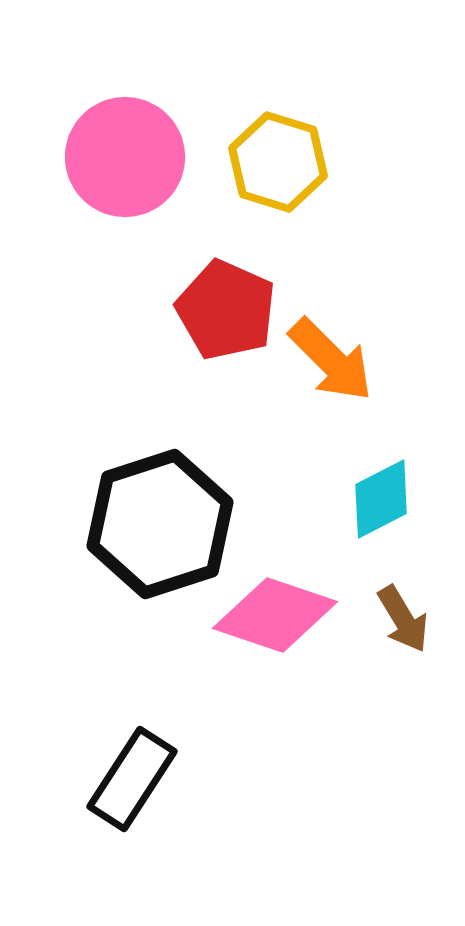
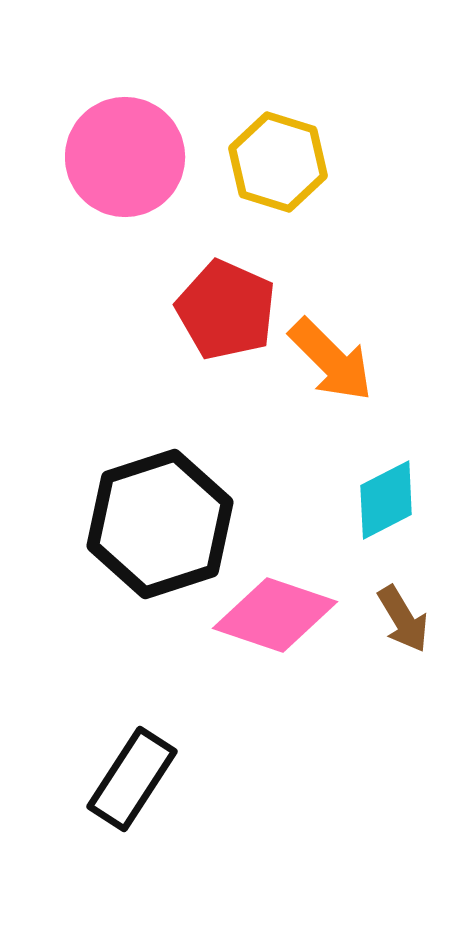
cyan diamond: moved 5 px right, 1 px down
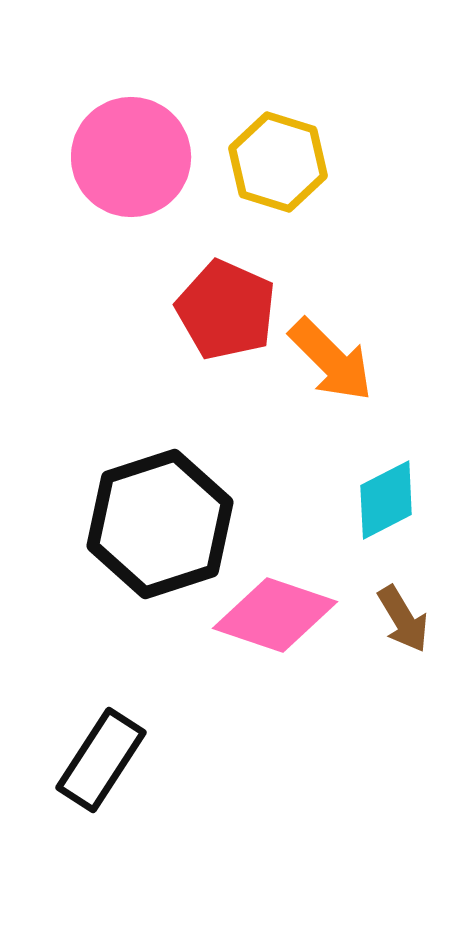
pink circle: moved 6 px right
black rectangle: moved 31 px left, 19 px up
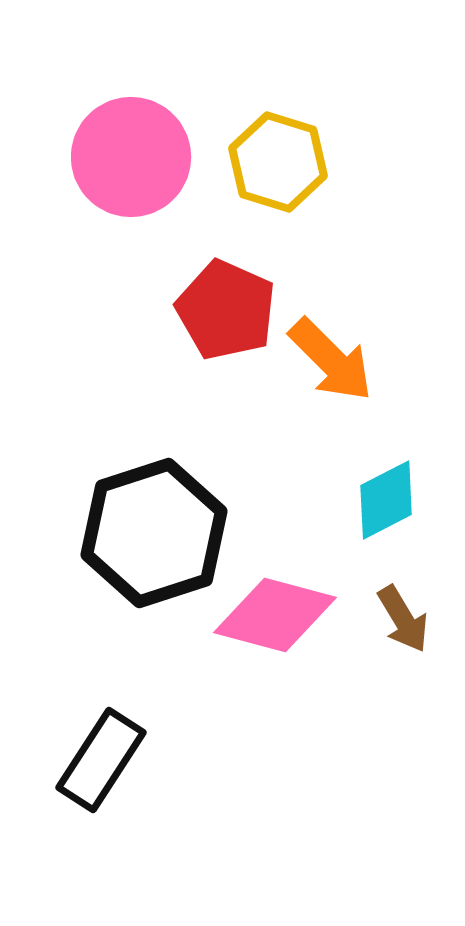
black hexagon: moved 6 px left, 9 px down
pink diamond: rotated 4 degrees counterclockwise
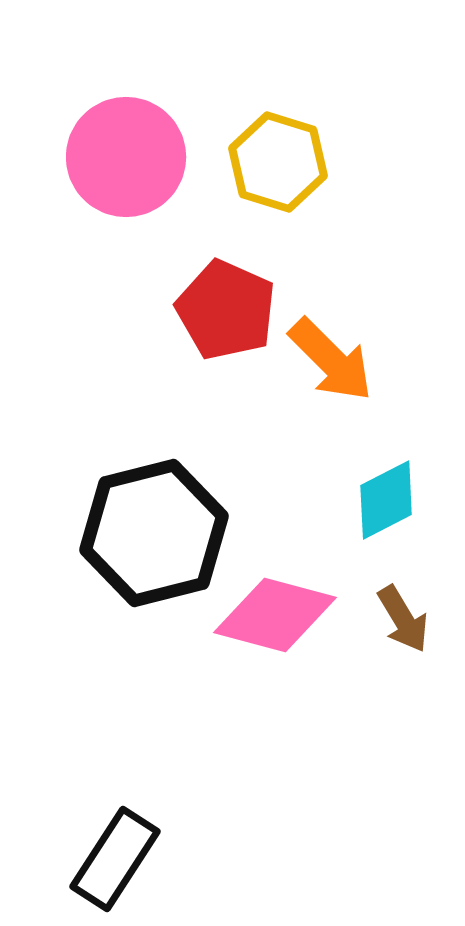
pink circle: moved 5 px left
black hexagon: rotated 4 degrees clockwise
black rectangle: moved 14 px right, 99 px down
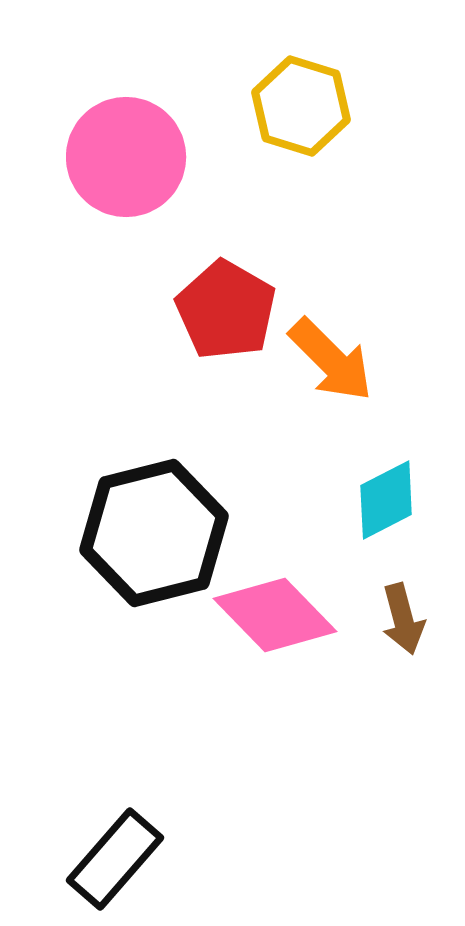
yellow hexagon: moved 23 px right, 56 px up
red pentagon: rotated 6 degrees clockwise
pink diamond: rotated 31 degrees clockwise
brown arrow: rotated 16 degrees clockwise
black rectangle: rotated 8 degrees clockwise
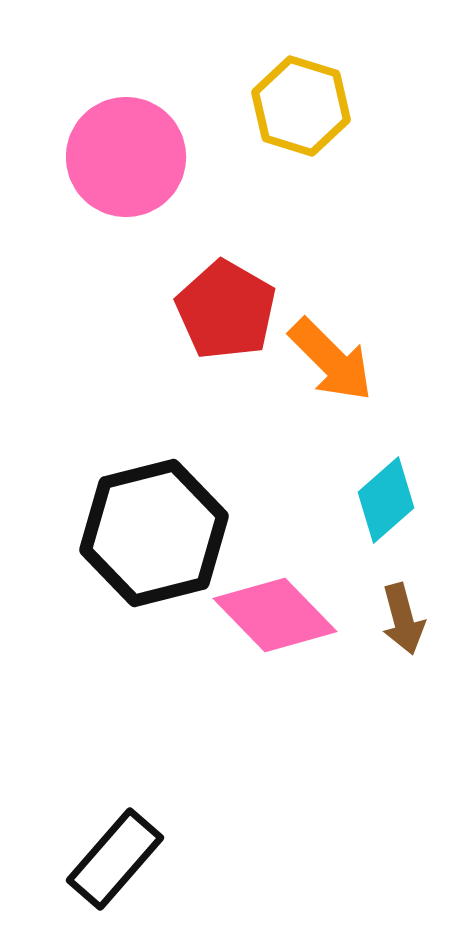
cyan diamond: rotated 14 degrees counterclockwise
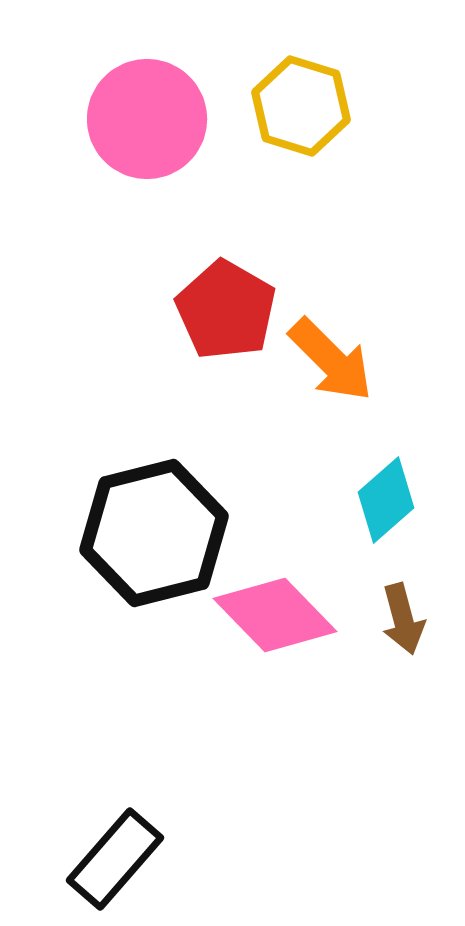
pink circle: moved 21 px right, 38 px up
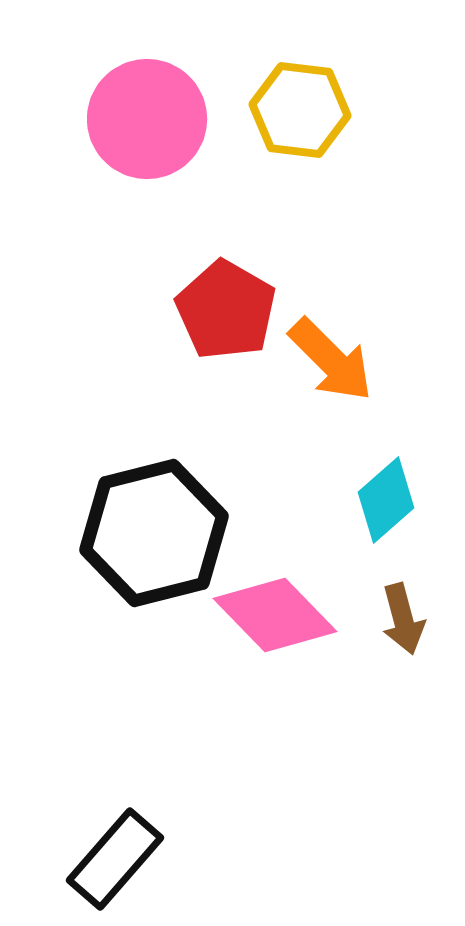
yellow hexagon: moved 1 px left, 4 px down; rotated 10 degrees counterclockwise
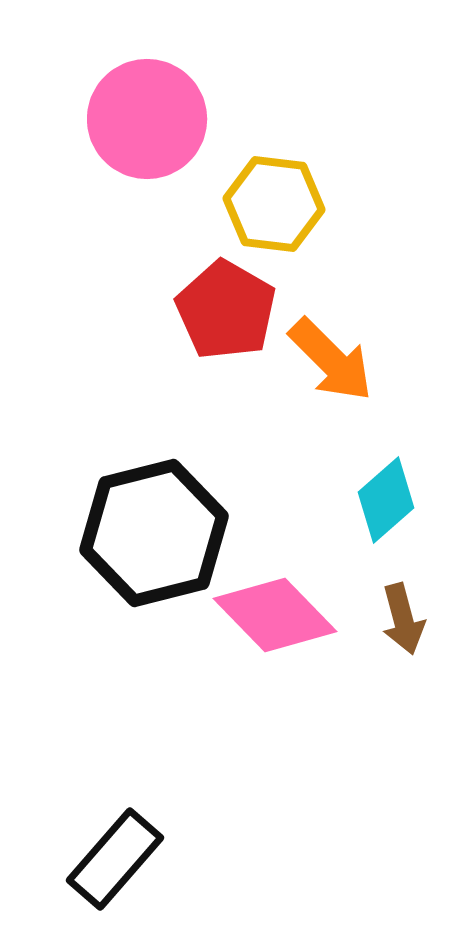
yellow hexagon: moved 26 px left, 94 px down
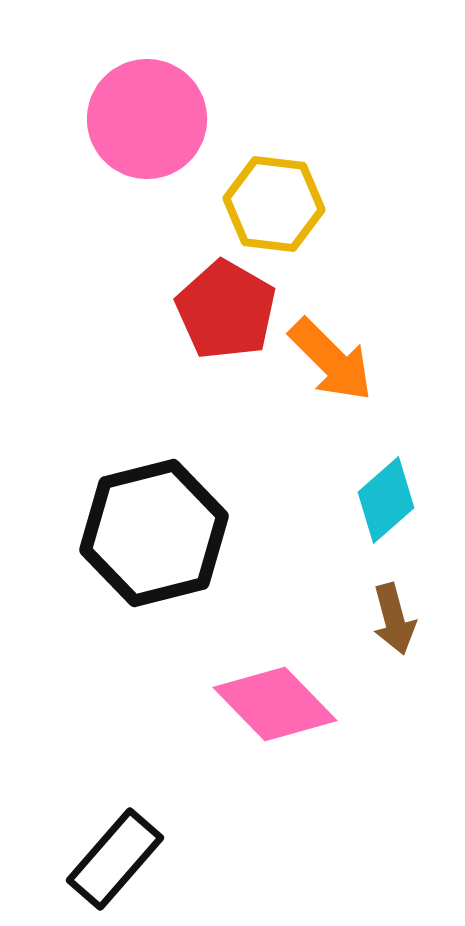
pink diamond: moved 89 px down
brown arrow: moved 9 px left
